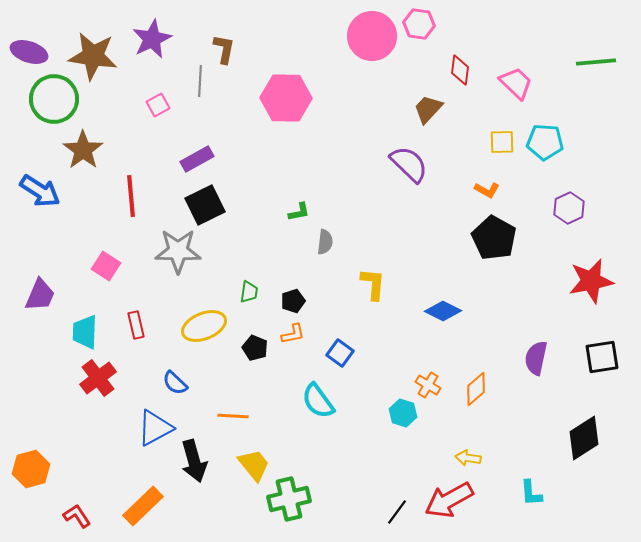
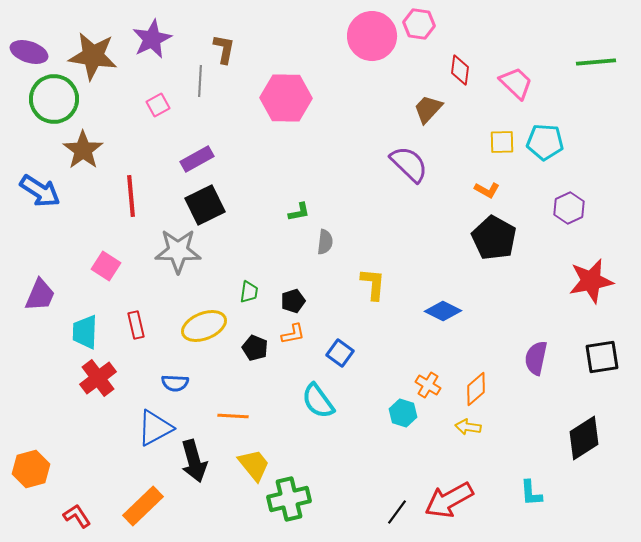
blue semicircle at (175, 383): rotated 40 degrees counterclockwise
yellow arrow at (468, 458): moved 31 px up
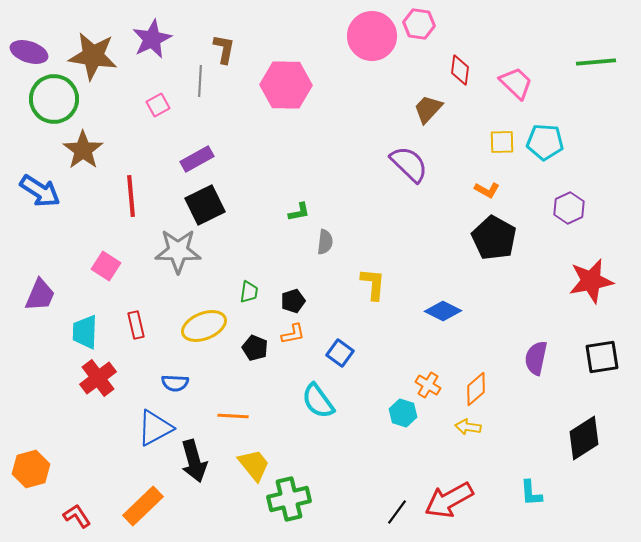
pink hexagon at (286, 98): moved 13 px up
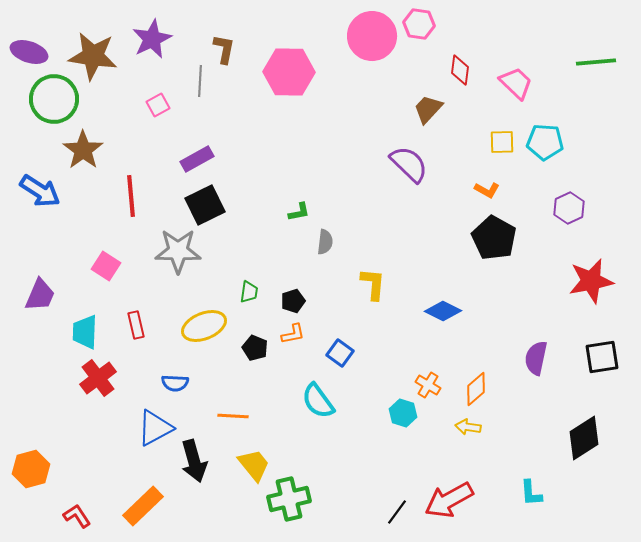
pink hexagon at (286, 85): moved 3 px right, 13 px up
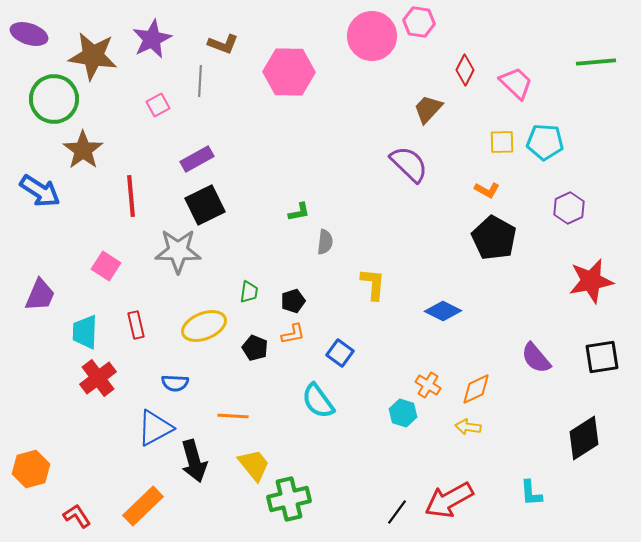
pink hexagon at (419, 24): moved 2 px up
brown L-shape at (224, 49): moved 1 px left, 5 px up; rotated 100 degrees clockwise
purple ellipse at (29, 52): moved 18 px up
red diamond at (460, 70): moved 5 px right; rotated 20 degrees clockwise
purple semicircle at (536, 358): rotated 52 degrees counterclockwise
orange diamond at (476, 389): rotated 16 degrees clockwise
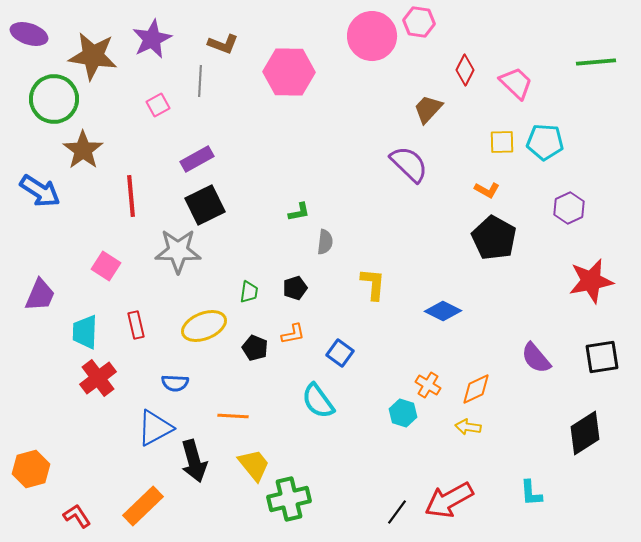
black pentagon at (293, 301): moved 2 px right, 13 px up
black diamond at (584, 438): moved 1 px right, 5 px up
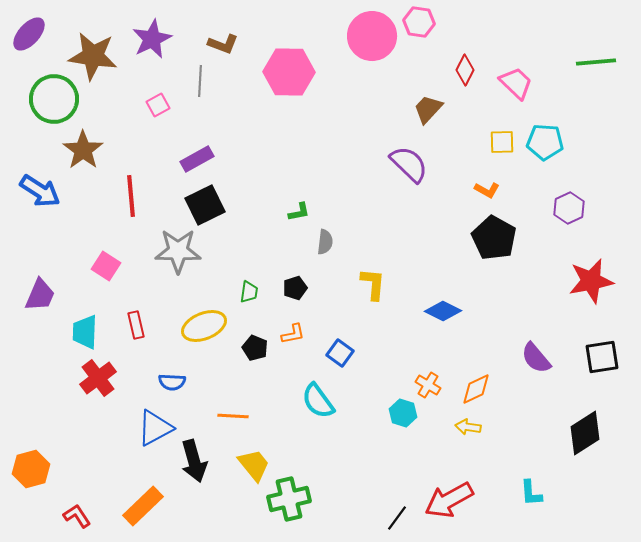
purple ellipse at (29, 34): rotated 66 degrees counterclockwise
blue semicircle at (175, 383): moved 3 px left, 1 px up
black line at (397, 512): moved 6 px down
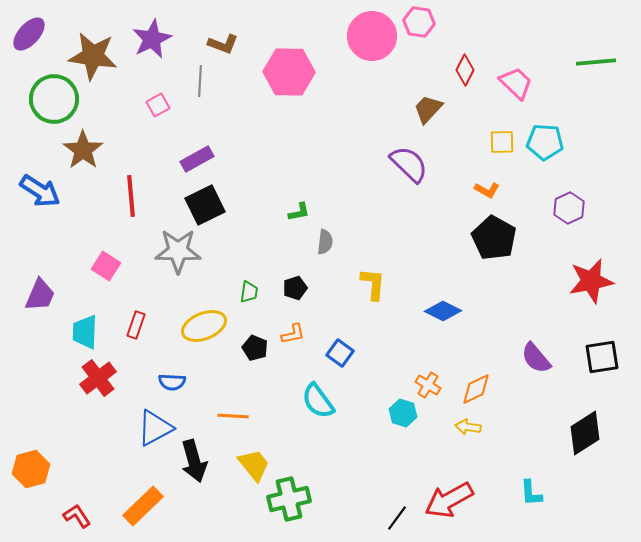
red rectangle at (136, 325): rotated 32 degrees clockwise
